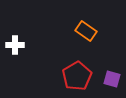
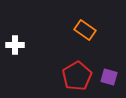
orange rectangle: moved 1 px left, 1 px up
purple square: moved 3 px left, 2 px up
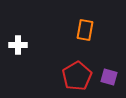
orange rectangle: rotated 65 degrees clockwise
white cross: moved 3 px right
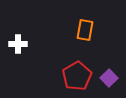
white cross: moved 1 px up
purple square: moved 1 px down; rotated 30 degrees clockwise
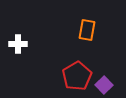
orange rectangle: moved 2 px right
purple square: moved 5 px left, 7 px down
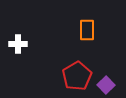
orange rectangle: rotated 10 degrees counterclockwise
purple square: moved 2 px right
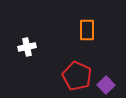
white cross: moved 9 px right, 3 px down; rotated 12 degrees counterclockwise
red pentagon: rotated 16 degrees counterclockwise
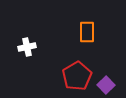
orange rectangle: moved 2 px down
red pentagon: rotated 16 degrees clockwise
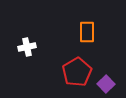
red pentagon: moved 4 px up
purple square: moved 1 px up
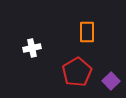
white cross: moved 5 px right, 1 px down
purple square: moved 5 px right, 3 px up
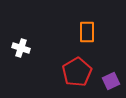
white cross: moved 11 px left; rotated 30 degrees clockwise
purple square: rotated 18 degrees clockwise
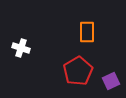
red pentagon: moved 1 px right, 1 px up
